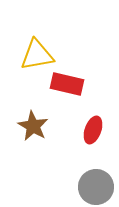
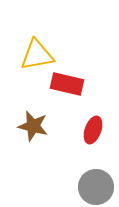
brown star: rotated 16 degrees counterclockwise
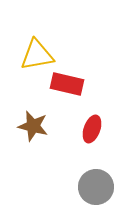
red ellipse: moved 1 px left, 1 px up
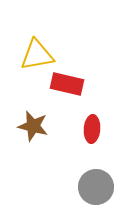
red ellipse: rotated 16 degrees counterclockwise
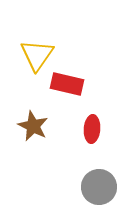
yellow triangle: rotated 45 degrees counterclockwise
brown star: rotated 12 degrees clockwise
gray circle: moved 3 px right
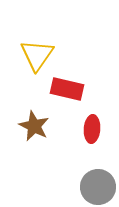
red rectangle: moved 5 px down
brown star: moved 1 px right
gray circle: moved 1 px left
